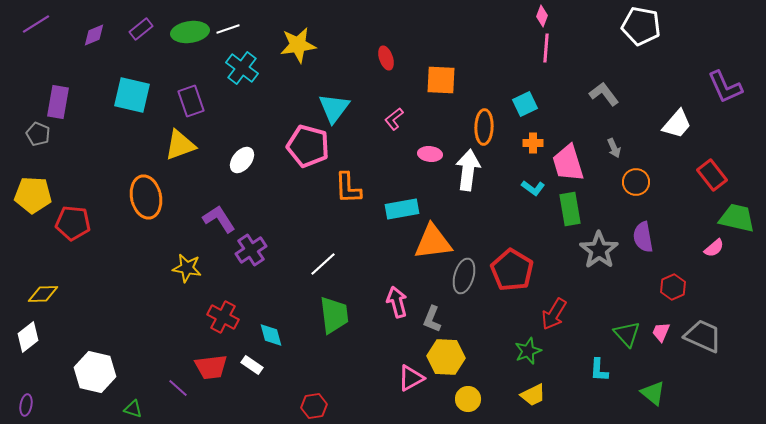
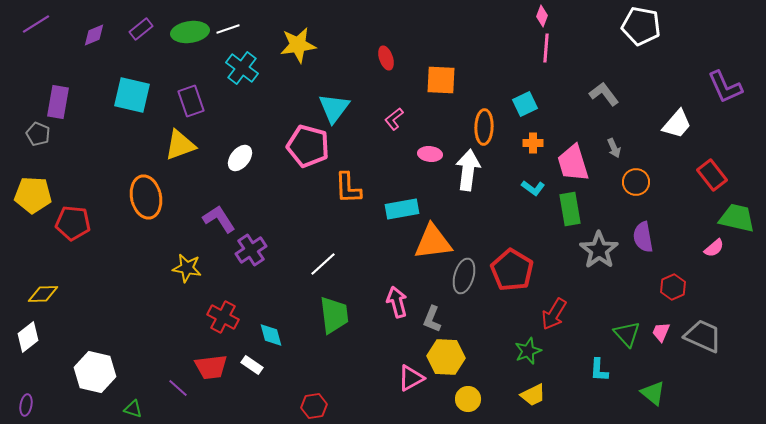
white ellipse at (242, 160): moved 2 px left, 2 px up
pink trapezoid at (568, 163): moved 5 px right
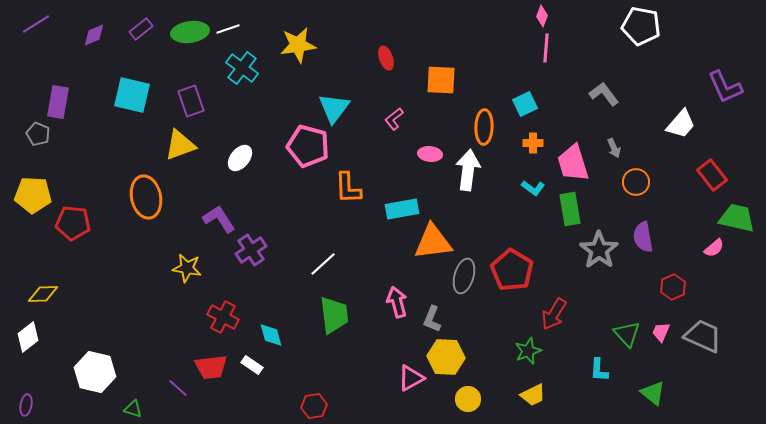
white trapezoid at (677, 124): moved 4 px right
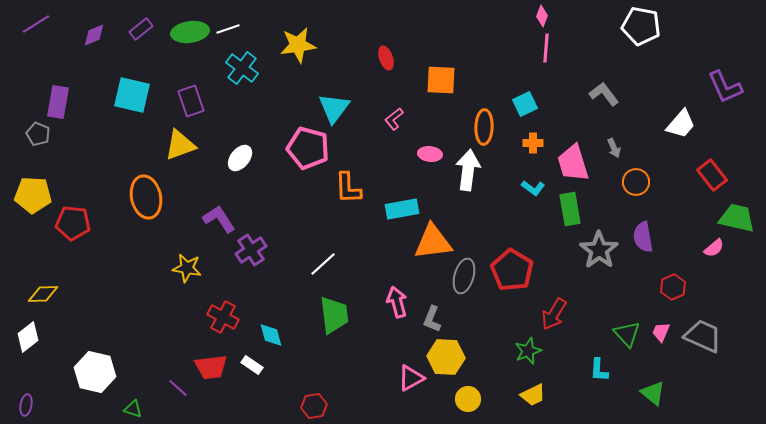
pink pentagon at (308, 146): moved 2 px down
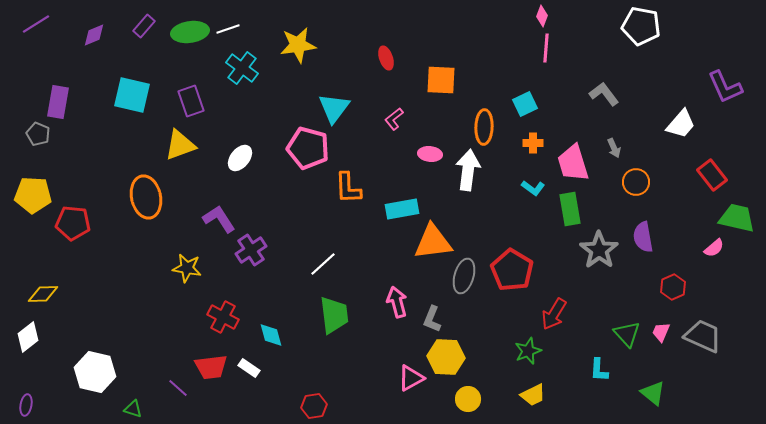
purple rectangle at (141, 29): moved 3 px right, 3 px up; rotated 10 degrees counterclockwise
white rectangle at (252, 365): moved 3 px left, 3 px down
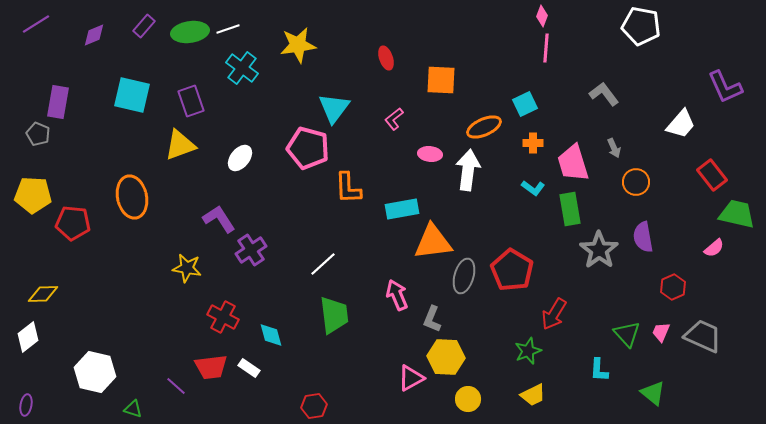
orange ellipse at (484, 127): rotated 64 degrees clockwise
orange ellipse at (146, 197): moved 14 px left
green trapezoid at (737, 218): moved 4 px up
pink arrow at (397, 302): moved 7 px up; rotated 8 degrees counterclockwise
purple line at (178, 388): moved 2 px left, 2 px up
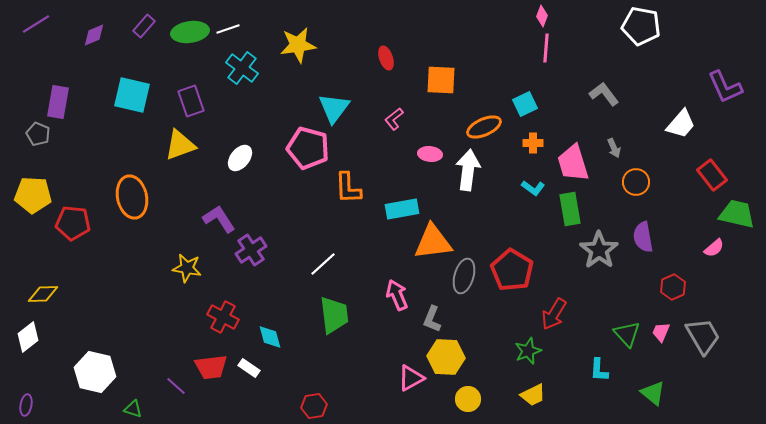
cyan diamond at (271, 335): moved 1 px left, 2 px down
gray trapezoid at (703, 336): rotated 36 degrees clockwise
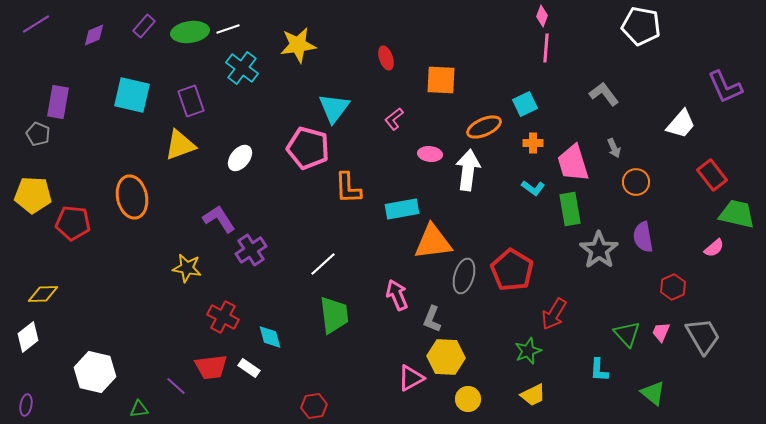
green triangle at (133, 409): moved 6 px right; rotated 24 degrees counterclockwise
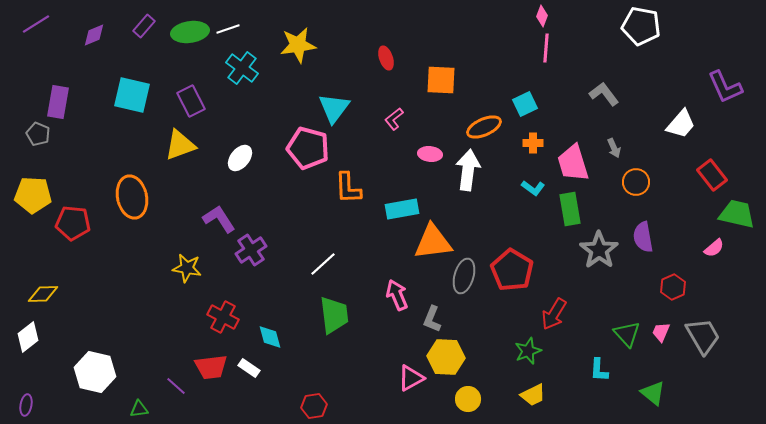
purple rectangle at (191, 101): rotated 8 degrees counterclockwise
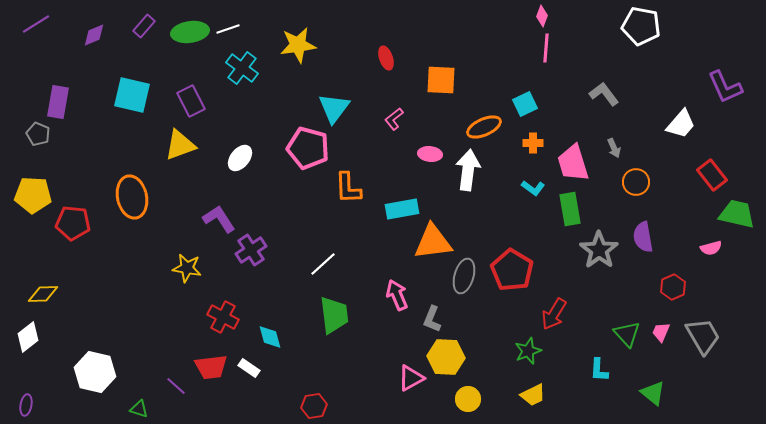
pink semicircle at (714, 248): moved 3 px left; rotated 25 degrees clockwise
green triangle at (139, 409): rotated 24 degrees clockwise
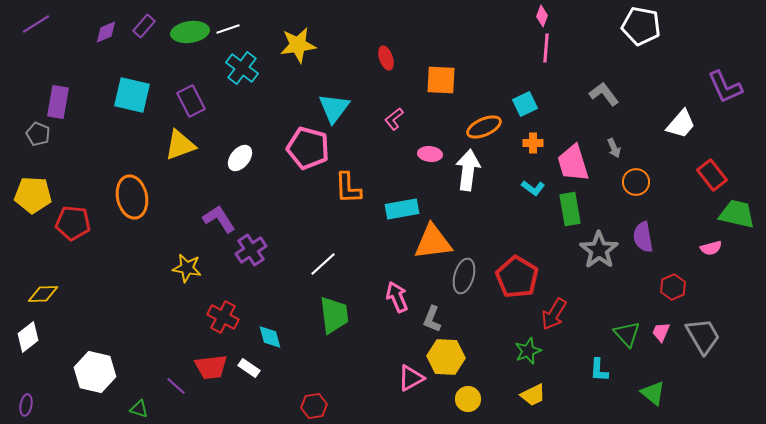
purple diamond at (94, 35): moved 12 px right, 3 px up
red pentagon at (512, 270): moved 5 px right, 7 px down
pink arrow at (397, 295): moved 2 px down
